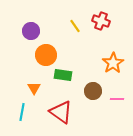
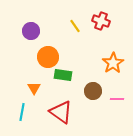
orange circle: moved 2 px right, 2 px down
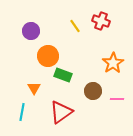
orange circle: moved 1 px up
green rectangle: rotated 12 degrees clockwise
red triangle: rotated 50 degrees clockwise
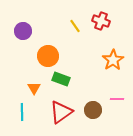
purple circle: moved 8 px left
orange star: moved 3 px up
green rectangle: moved 2 px left, 4 px down
brown circle: moved 19 px down
cyan line: rotated 12 degrees counterclockwise
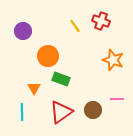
orange star: rotated 20 degrees counterclockwise
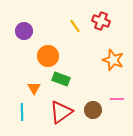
purple circle: moved 1 px right
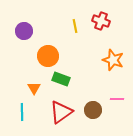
yellow line: rotated 24 degrees clockwise
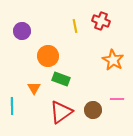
purple circle: moved 2 px left
orange star: rotated 10 degrees clockwise
cyan line: moved 10 px left, 6 px up
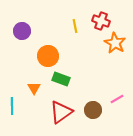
orange star: moved 2 px right, 17 px up
pink line: rotated 32 degrees counterclockwise
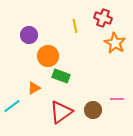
red cross: moved 2 px right, 3 px up
purple circle: moved 7 px right, 4 px down
green rectangle: moved 3 px up
orange triangle: rotated 32 degrees clockwise
pink line: rotated 32 degrees clockwise
cyan line: rotated 54 degrees clockwise
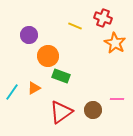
yellow line: rotated 56 degrees counterclockwise
cyan line: moved 14 px up; rotated 18 degrees counterclockwise
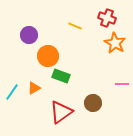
red cross: moved 4 px right
pink line: moved 5 px right, 15 px up
brown circle: moved 7 px up
